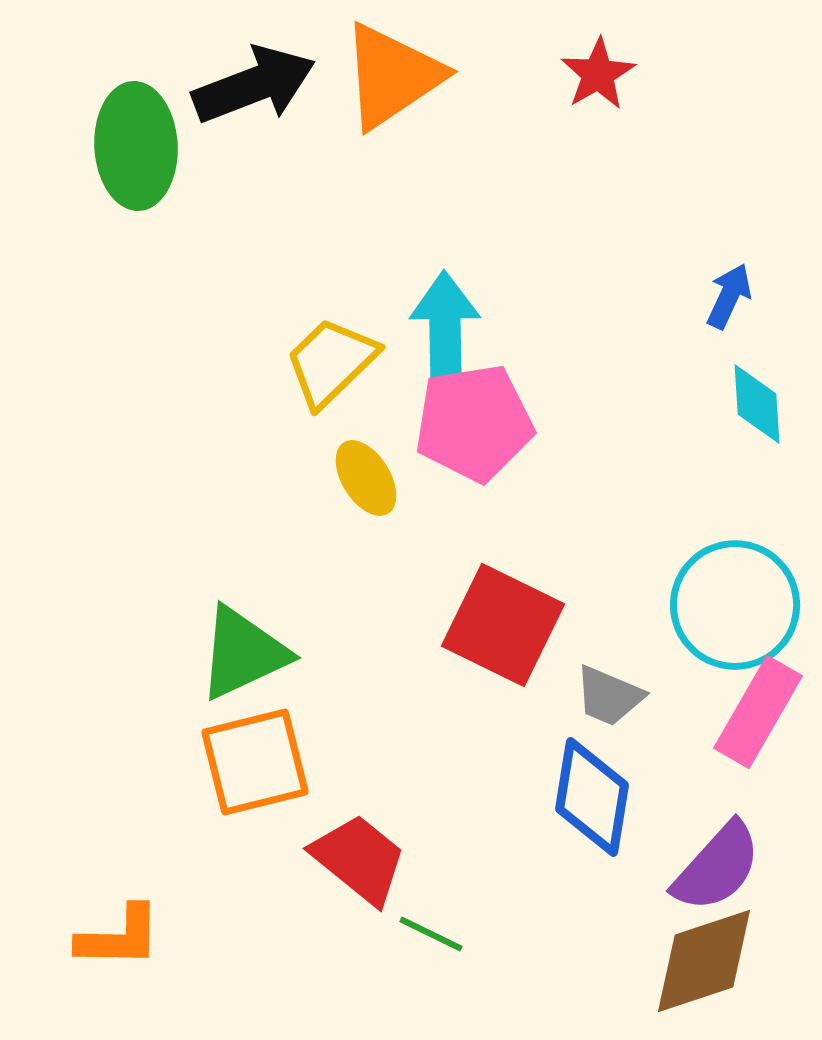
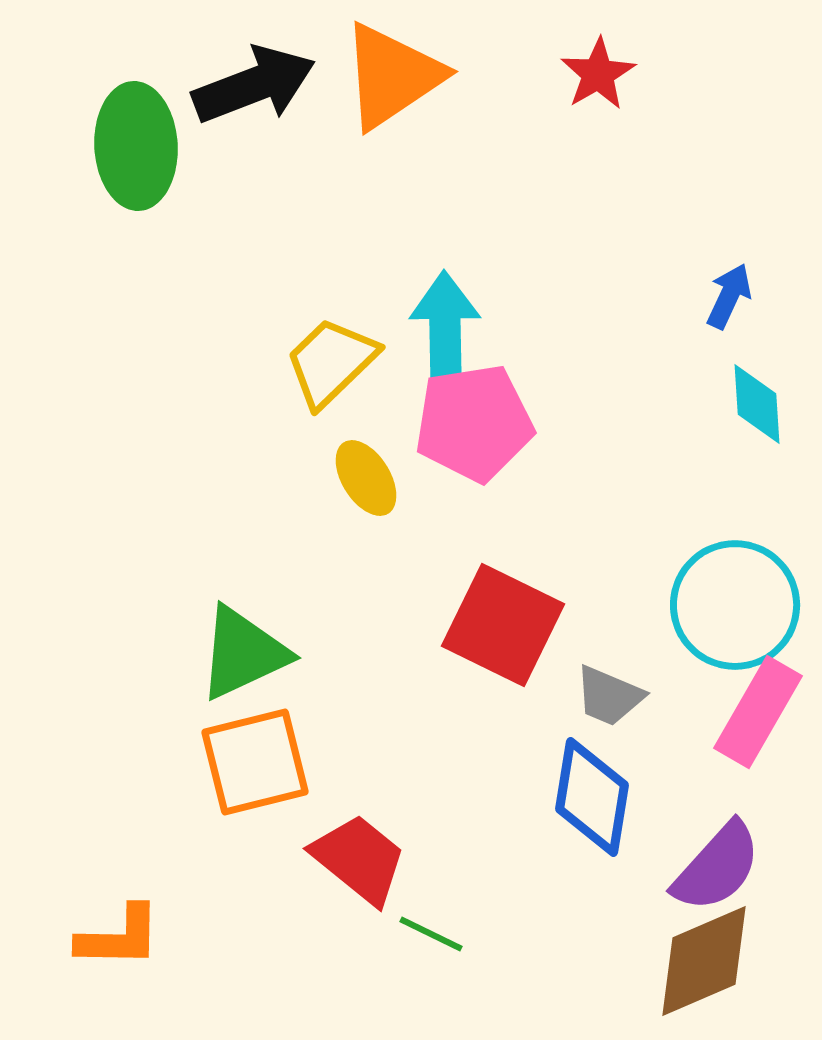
brown diamond: rotated 5 degrees counterclockwise
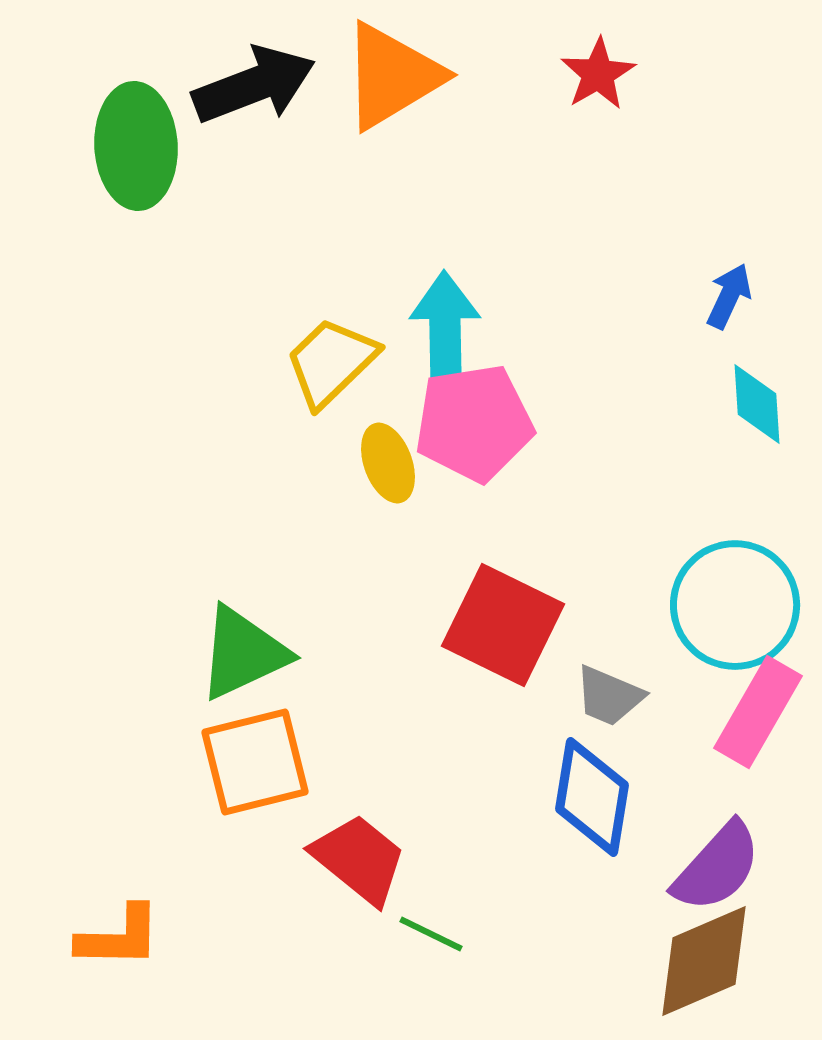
orange triangle: rotated 3 degrees clockwise
yellow ellipse: moved 22 px right, 15 px up; rotated 12 degrees clockwise
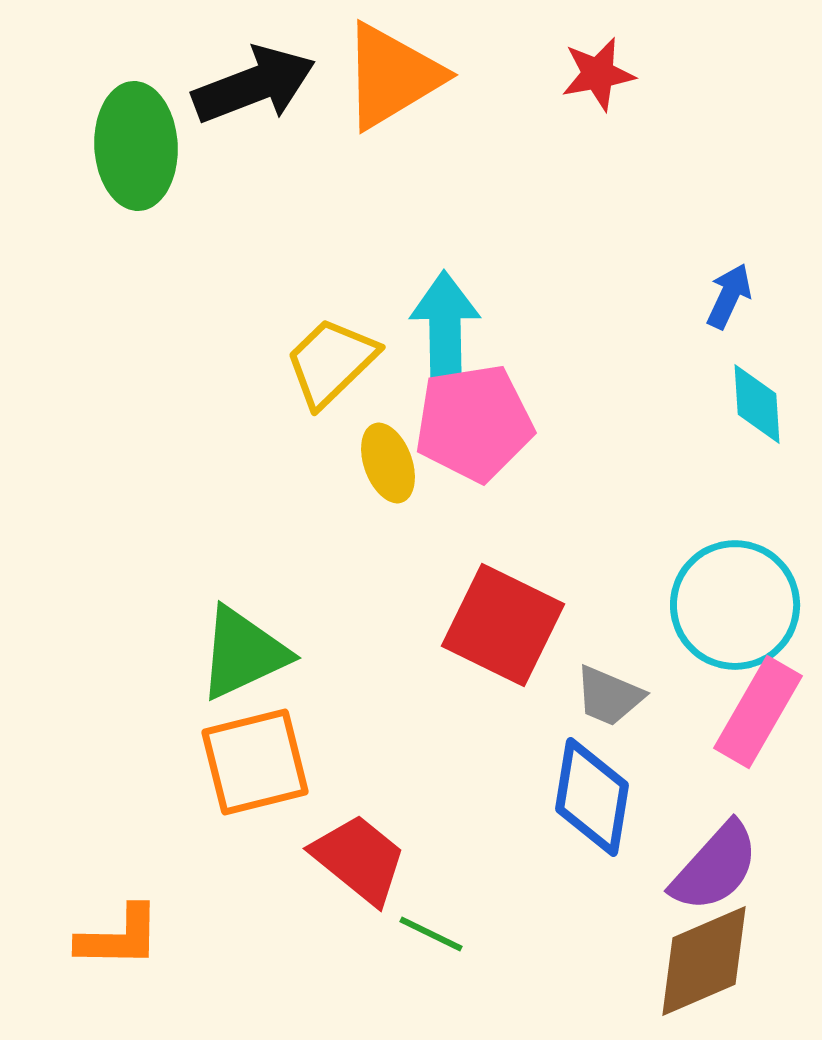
red star: rotated 20 degrees clockwise
purple semicircle: moved 2 px left
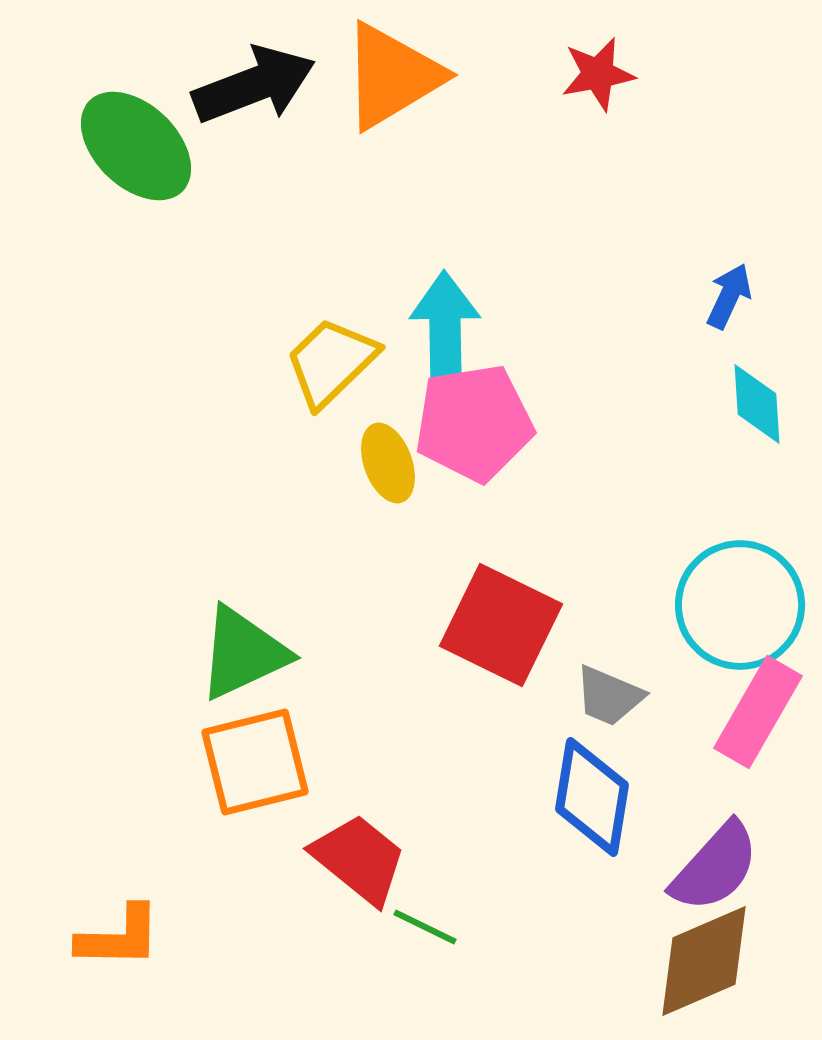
green ellipse: rotated 43 degrees counterclockwise
cyan circle: moved 5 px right
red square: moved 2 px left
green line: moved 6 px left, 7 px up
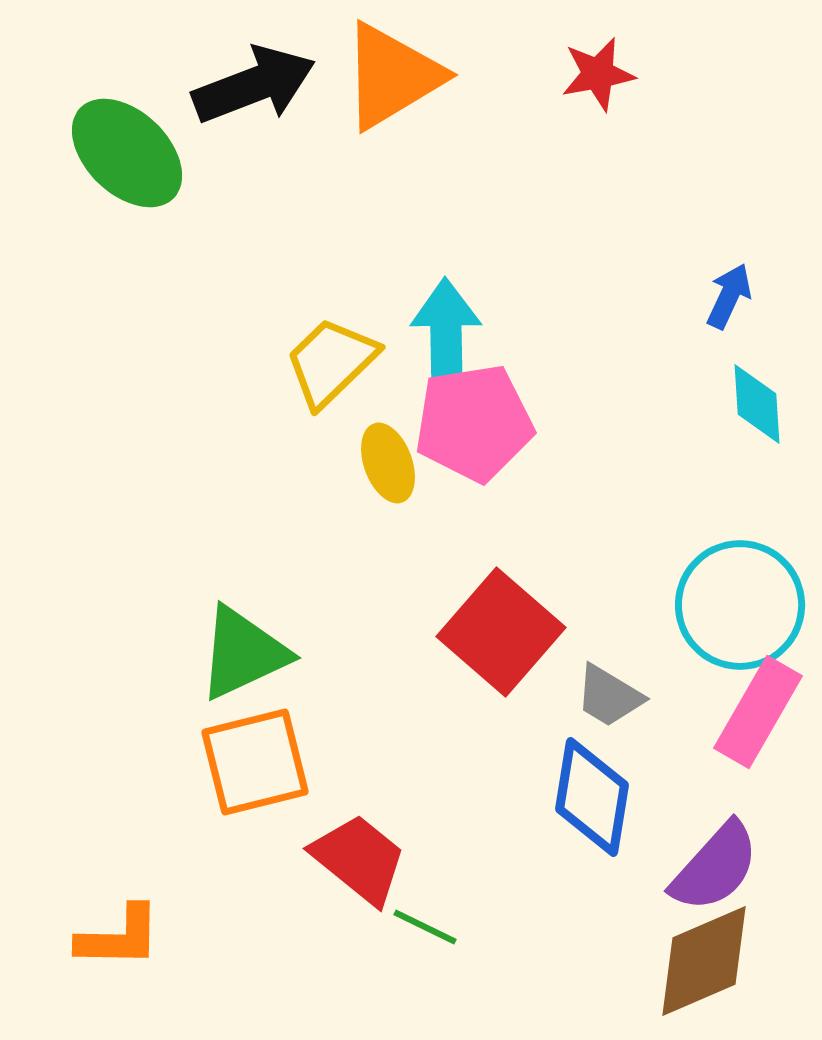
green ellipse: moved 9 px left, 7 px down
cyan arrow: moved 1 px right, 7 px down
red square: moved 7 px down; rotated 15 degrees clockwise
gray trapezoid: rotated 8 degrees clockwise
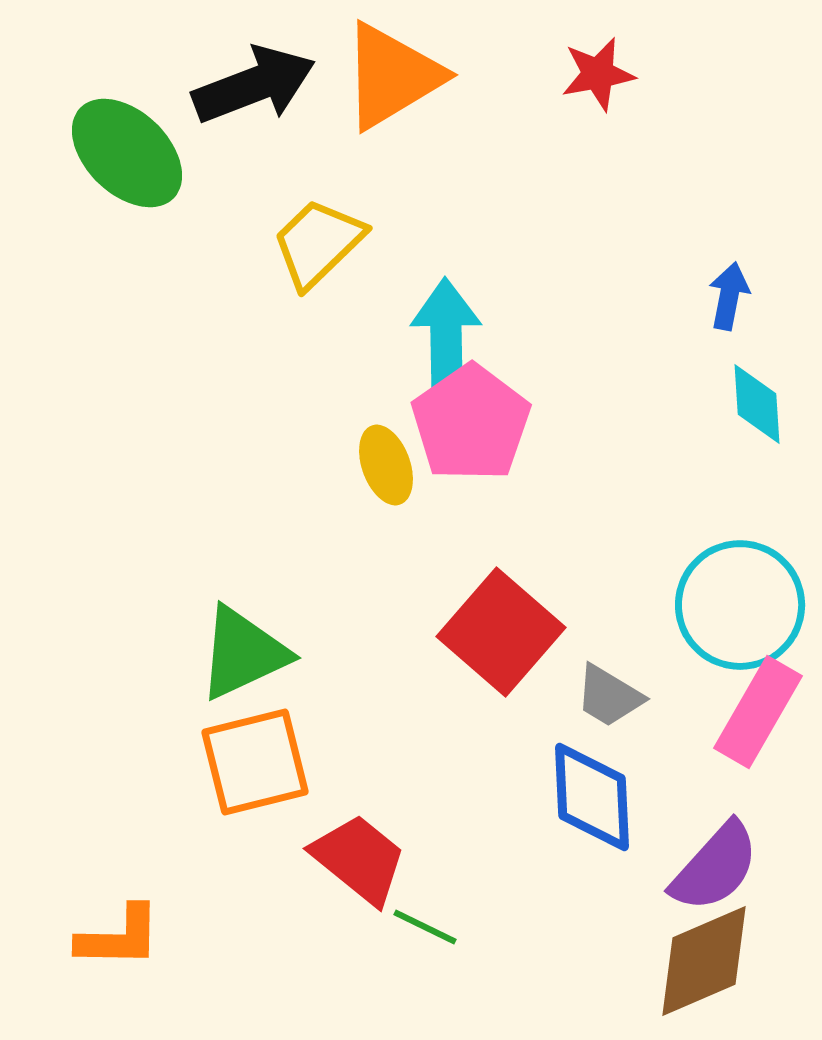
blue arrow: rotated 14 degrees counterclockwise
yellow trapezoid: moved 13 px left, 119 px up
pink pentagon: moved 3 px left; rotated 26 degrees counterclockwise
yellow ellipse: moved 2 px left, 2 px down
blue diamond: rotated 12 degrees counterclockwise
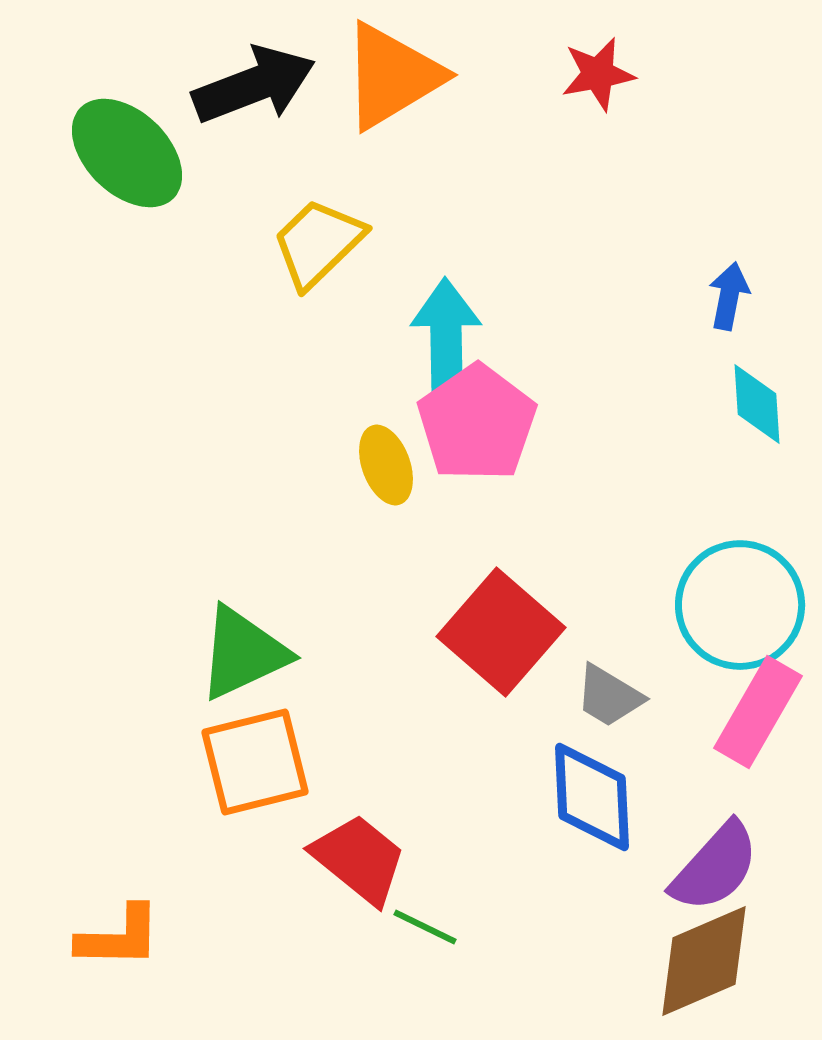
pink pentagon: moved 6 px right
